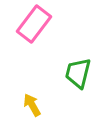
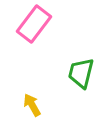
green trapezoid: moved 3 px right
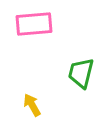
pink rectangle: rotated 48 degrees clockwise
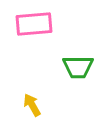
green trapezoid: moved 3 px left, 6 px up; rotated 104 degrees counterclockwise
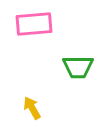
yellow arrow: moved 3 px down
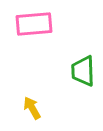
green trapezoid: moved 5 px right, 4 px down; rotated 88 degrees clockwise
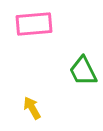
green trapezoid: rotated 24 degrees counterclockwise
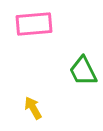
yellow arrow: moved 1 px right
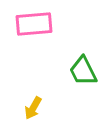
yellow arrow: rotated 120 degrees counterclockwise
